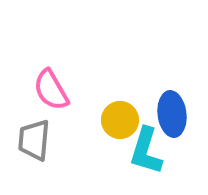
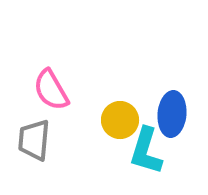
blue ellipse: rotated 12 degrees clockwise
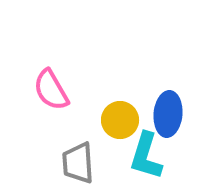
blue ellipse: moved 4 px left
gray trapezoid: moved 44 px right, 23 px down; rotated 9 degrees counterclockwise
cyan L-shape: moved 5 px down
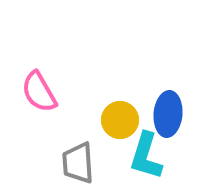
pink semicircle: moved 12 px left, 2 px down
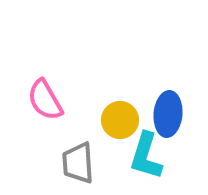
pink semicircle: moved 6 px right, 8 px down
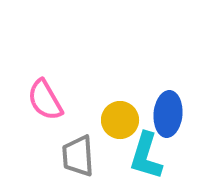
gray trapezoid: moved 7 px up
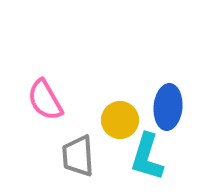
blue ellipse: moved 7 px up
cyan L-shape: moved 1 px right, 1 px down
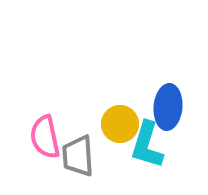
pink semicircle: moved 37 px down; rotated 18 degrees clockwise
yellow circle: moved 4 px down
cyan L-shape: moved 12 px up
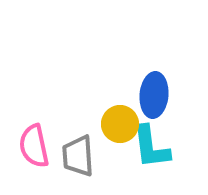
blue ellipse: moved 14 px left, 12 px up
pink semicircle: moved 11 px left, 9 px down
cyan L-shape: moved 4 px right, 2 px down; rotated 24 degrees counterclockwise
